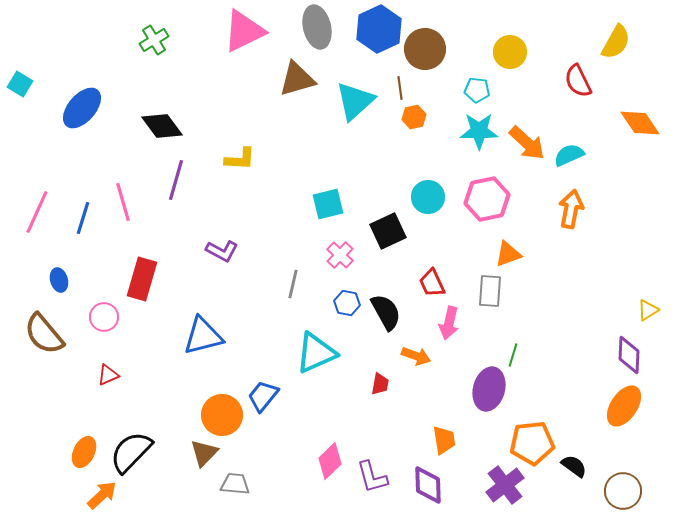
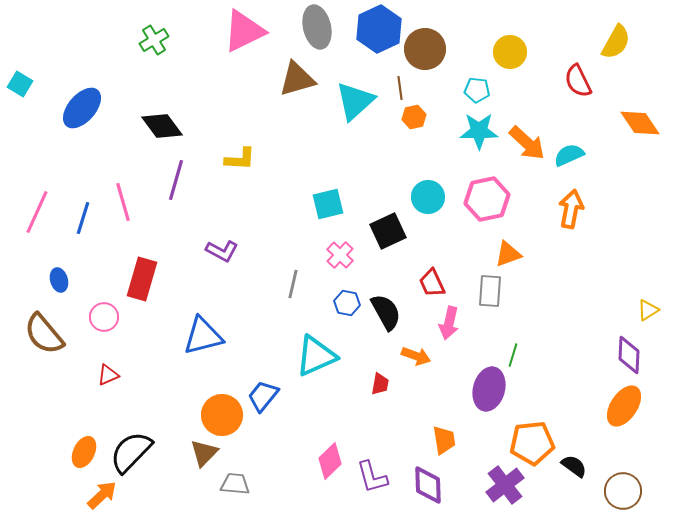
cyan triangle at (316, 353): moved 3 px down
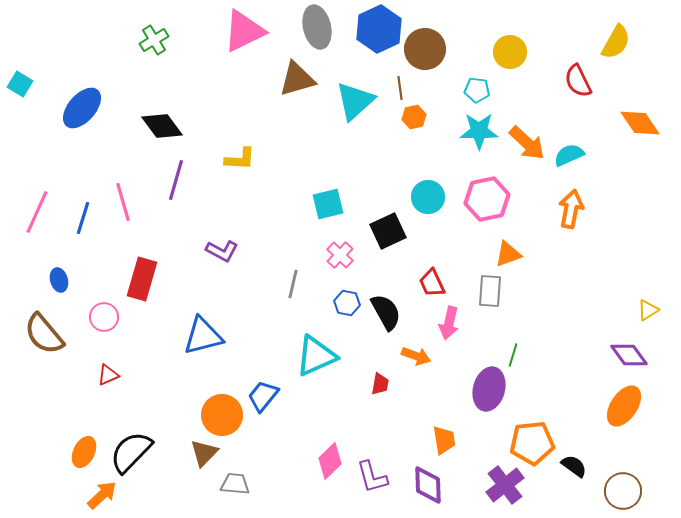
purple diamond at (629, 355): rotated 39 degrees counterclockwise
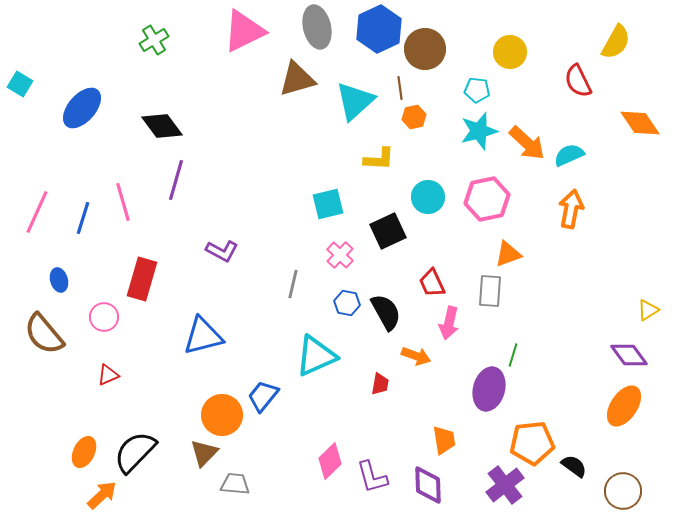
cyan star at (479, 131): rotated 15 degrees counterclockwise
yellow L-shape at (240, 159): moved 139 px right
black semicircle at (131, 452): moved 4 px right
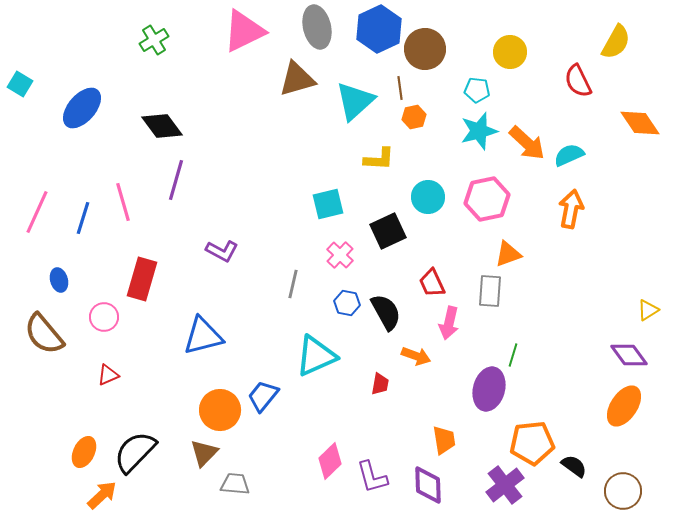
orange circle at (222, 415): moved 2 px left, 5 px up
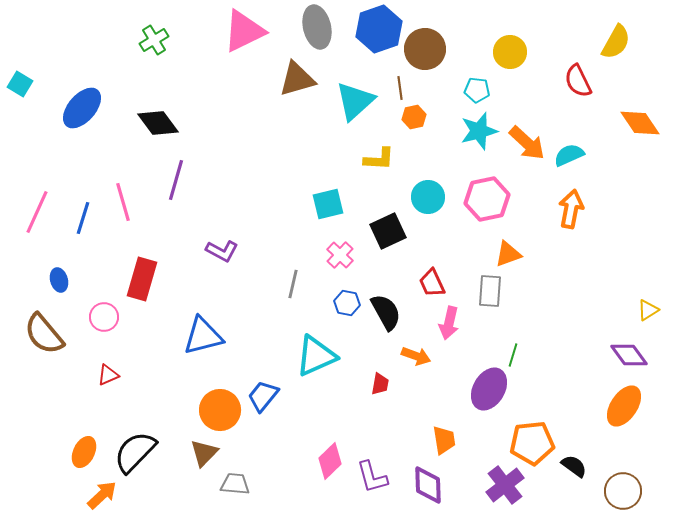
blue hexagon at (379, 29): rotated 6 degrees clockwise
black diamond at (162, 126): moved 4 px left, 3 px up
purple ellipse at (489, 389): rotated 15 degrees clockwise
